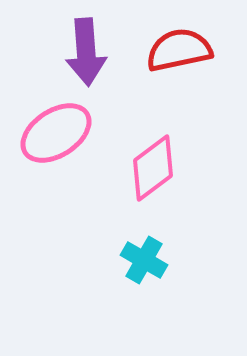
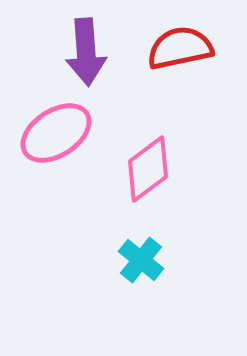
red semicircle: moved 1 px right, 2 px up
pink diamond: moved 5 px left, 1 px down
cyan cross: moved 3 px left; rotated 9 degrees clockwise
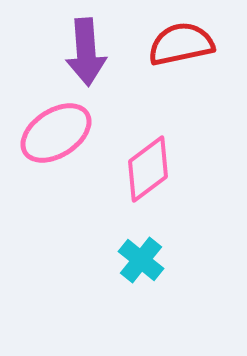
red semicircle: moved 1 px right, 4 px up
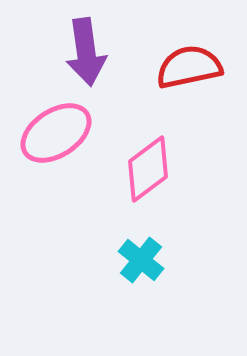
red semicircle: moved 8 px right, 23 px down
purple arrow: rotated 4 degrees counterclockwise
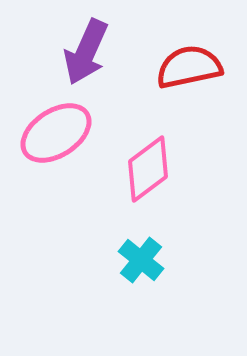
purple arrow: rotated 32 degrees clockwise
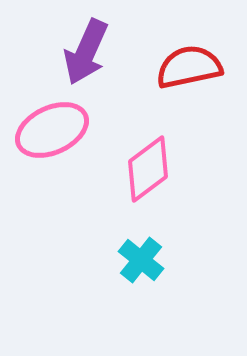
pink ellipse: moved 4 px left, 3 px up; rotated 8 degrees clockwise
